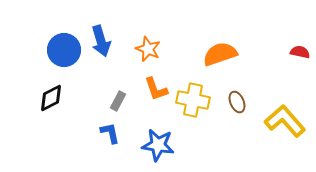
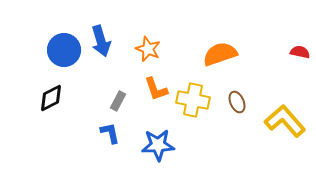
blue star: rotated 12 degrees counterclockwise
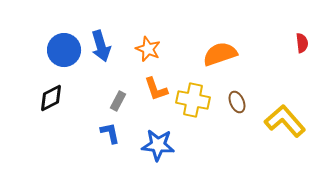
blue arrow: moved 5 px down
red semicircle: moved 2 px right, 9 px up; rotated 72 degrees clockwise
blue star: rotated 8 degrees clockwise
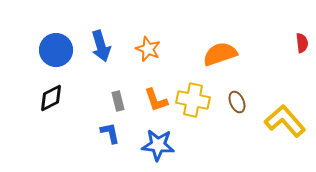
blue circle: moved 8 px left
orange L-shape: moved 11 px down
gray rectangle: rotated 42 degrees counterclockwise
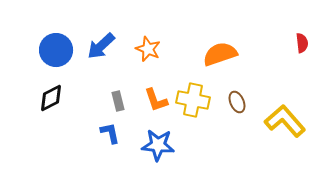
blue arrow: rotated 64 degrees clockwise
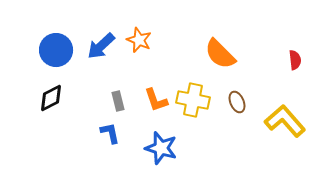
red semicircle: moved 7 px left, 17 px down
orange star: moved 9 px left, 9 px up
orange semicircle: rotated 116 degrees counterclockwise
blue star: moved 3 px right, 3 px down; rotated 12 degrees clockwise
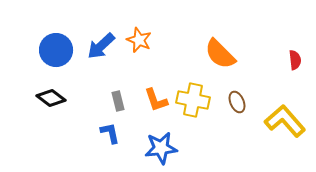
black diamond: rotated 64 degrees clockwise
blue star: rotated 24 degrees counterclockwise
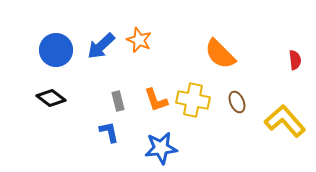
blue L-shape: moved 1 px left, 1 px up
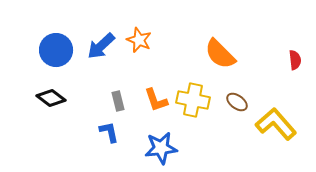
brown ellipse: rotated 30 degrees counterclockwise
yellow L-shape: moved 9 px left, 3 px down
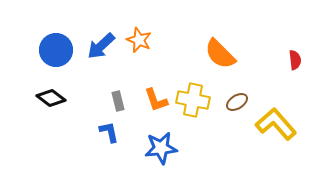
brown ellipse: rotated 70 degrees counterclockwise
